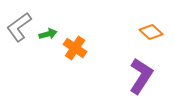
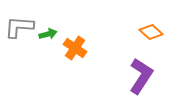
gray L-shape: rotated 40 degrees clockwise
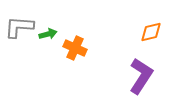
orange diamond: rotated 55 degrees counterclockwise
orange cross: rotated 10 degrees counterclockwise
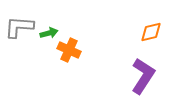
green arrow: moved 1 px right, 1 px up
orange cross: moved 6 px left, 2 px down
purple L-shape: moved 2 px right
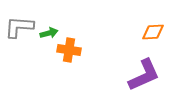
orange diamond: moved 2 px right; rotated 10 degrees clockwise
orange cross: rotated 15 degrees counterclockwise
purple L-shape: moved 1 px right, 1 px up; rotated 33 degrees clockwise
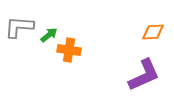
green arrow: moved 2 px down; rotated 24 degrees counterclockwise
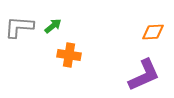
green arrow: moved 4 px right, 9 px up
orange cross: moved 5 px down
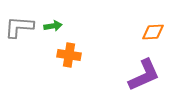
green arrow: rotated 30 degrees clockwise
